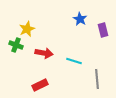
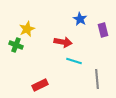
red arrow: moved 19 px right, 11 px up
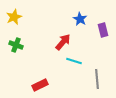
yellow star: moved 13 px left, 12 px up
red arrow: rotated 60 degrees counterclockwise
